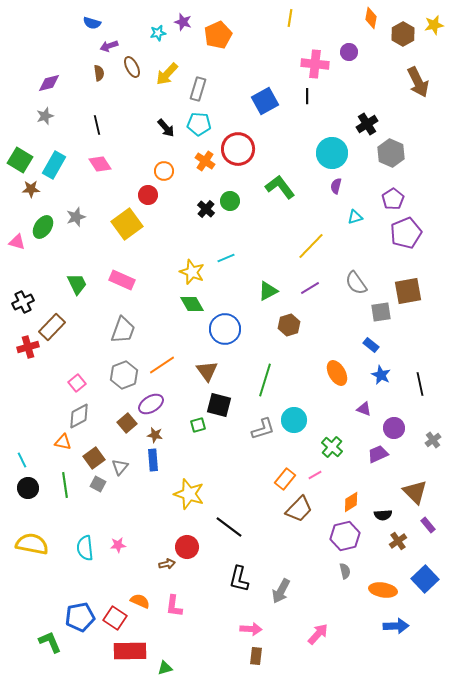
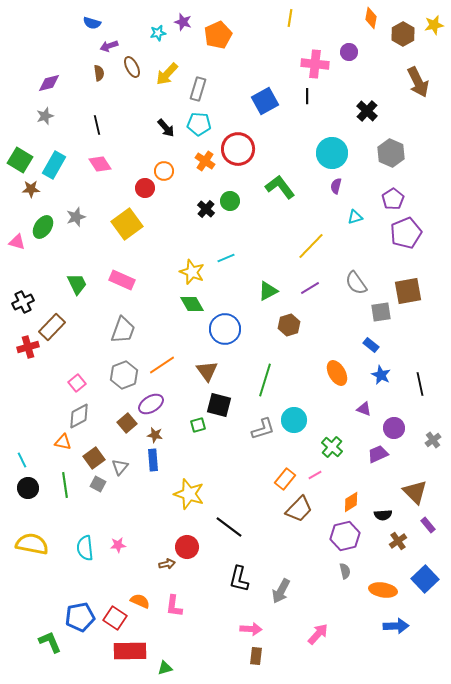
black cross at (367, 124): moved 13 px up; rotated 15 degrees counterclockwise
red circle at (148, 195): moved 3 px left, 7 px up
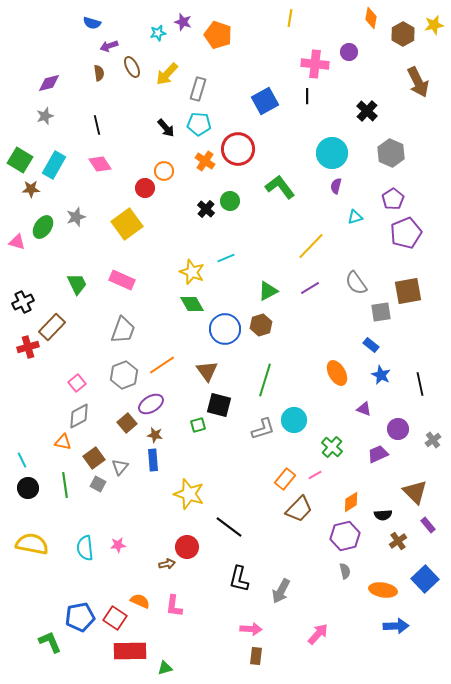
orange pentagon at (218, 35): rotated 28 degrees counterclockwise
brown hexagon at (289, 325): moved 28 px left
purple circle at (394, 428): moved 4 px right, 1 px down
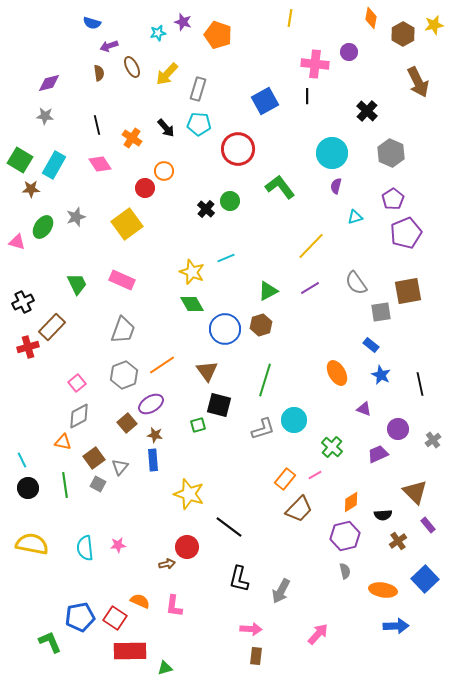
gray star at (45, 116): rotated 24 degrees clockwise
orange cross at (205, 161): moved 73 px left, 23 px up
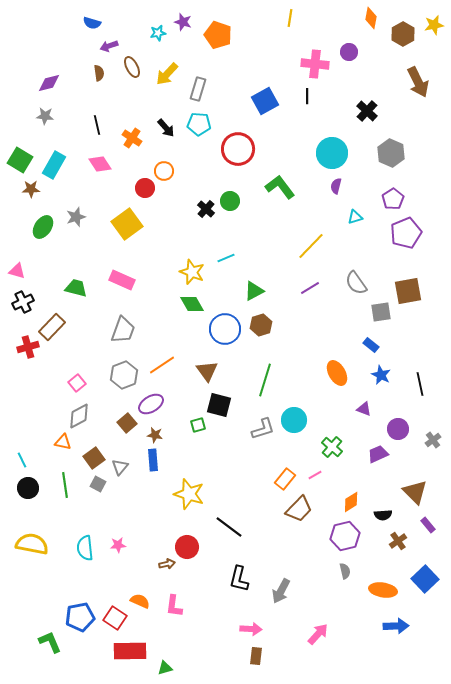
pink triangle at (17, 242): moved 29 px down
green trapezoid at (77, 284): moved 1 px left, 4 px down; rotated 50 degrees counterclockwise
green triangle at (268, 291): moved 14 px left
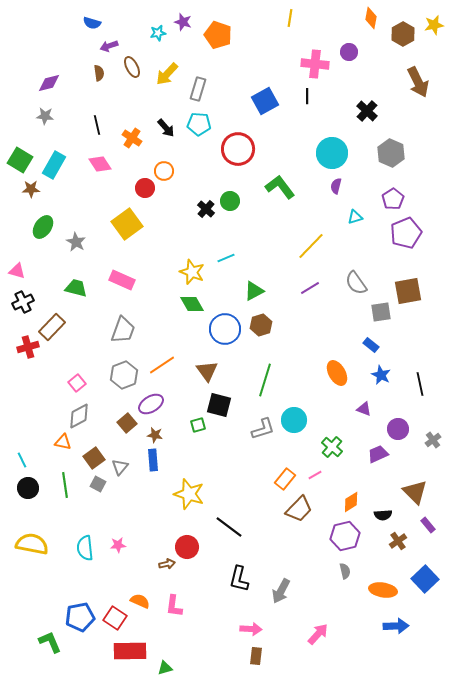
gray star at (76, 217): moved 25 px down; rotated 24 degrees counterclockwise
